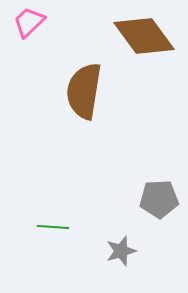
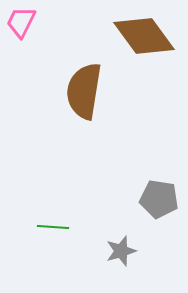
pink trapezoid: moved 8 px left; rotated 20 degrees counterclockwise
gray pentagon: rotated 12 degrees clockwise
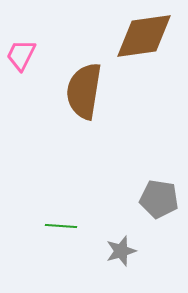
pink trapezoid: moved 33 px down
brown diamond: rotated 62 degrees counterclockwise
green line: moved 8 px right, 1 px up
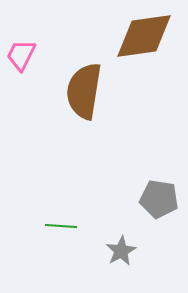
gray star: rotated 12 degrees counterclockwise
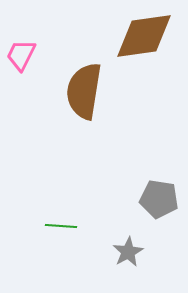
gray star: moved 7 px right, 1 px down
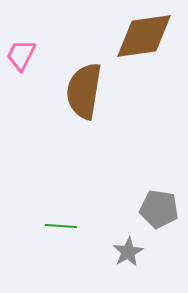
gray pentagon: moved 10 px down
